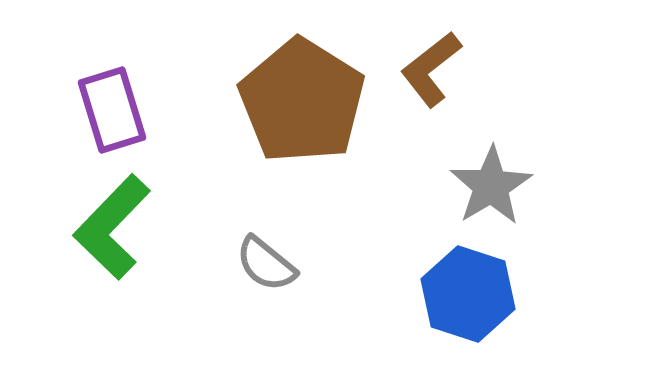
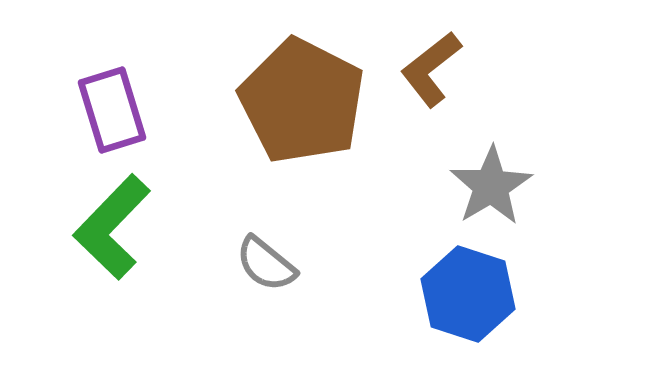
brown pentagon: rotated 5 degrees counterclockwise
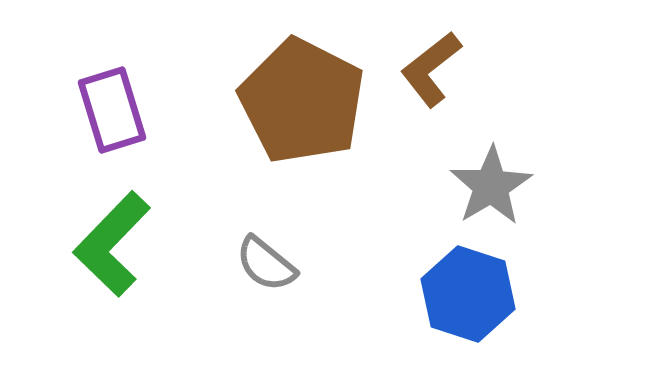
green L-shape: moved 17 px down
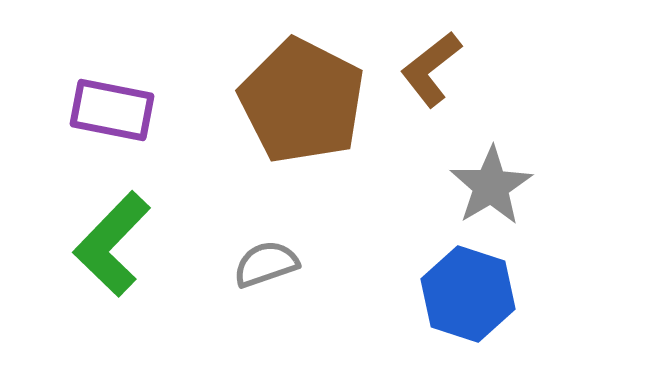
purple rectangle: rotated 62 degrees counterclockwise
gray semicircle: rotated 122 degrees clockwise
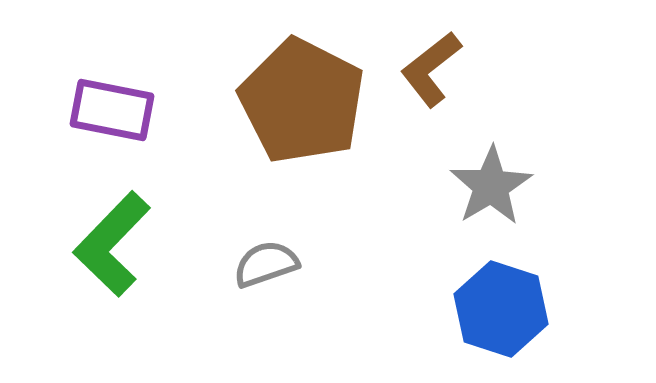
blue hexagon: moved 33 px right, 15 px down
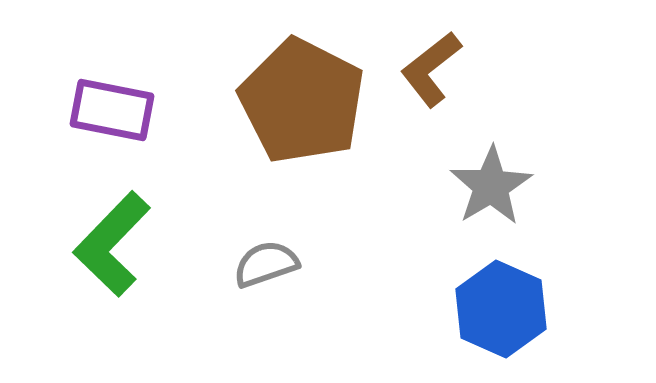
blue hexagon: rotated 6 degrees clockwise
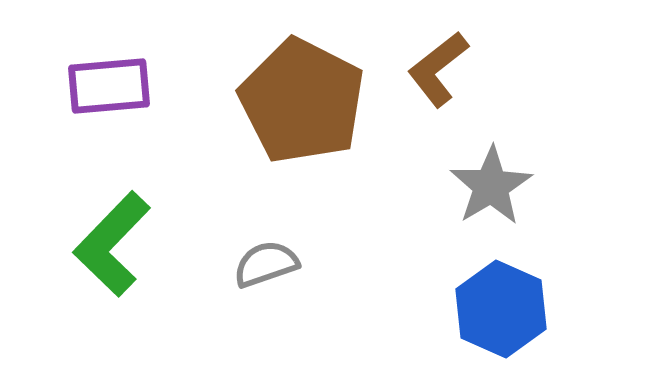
brown L-shape: moved 7 px right
purple rectangle: moved 3 px left, 24 px up; rotated 16 degrees counterclockwise
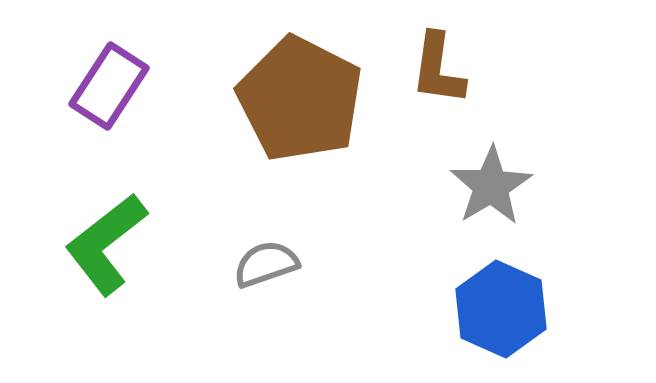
brown L-shape: rotated 44 degrees counterclockwise
purple rectangle: rotated 52 degrees counterclockwise
brown pentagon: moved 2 px left, 2 px up
green L-shape: moved 6 px left; rotated 8 degrees clockwise
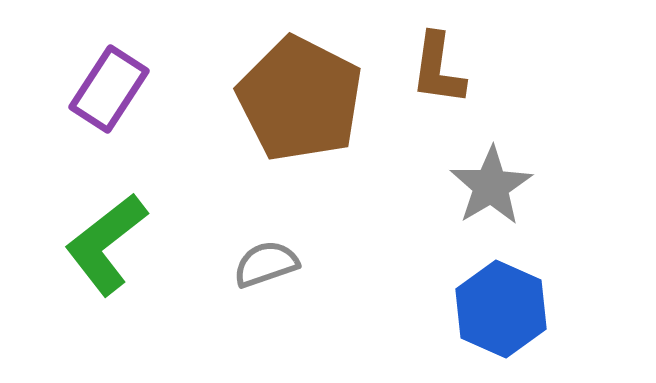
purple rectangle: moved 3 px down
